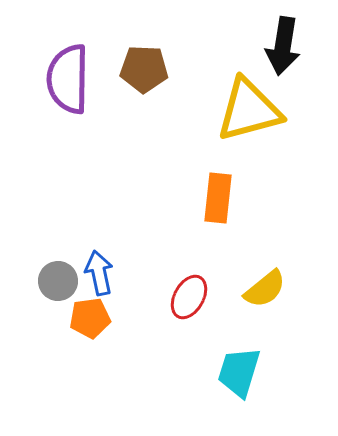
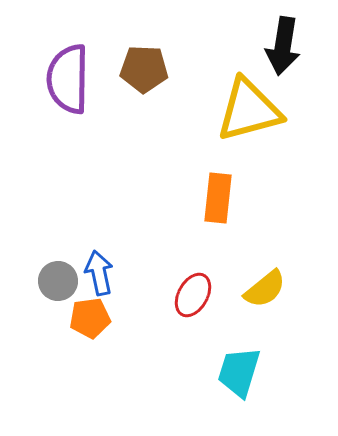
red ellipse: moved 4 px right, 2 px up
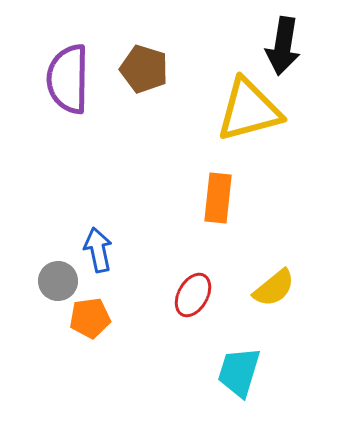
brown pentagon: rotated 15 degrees clockwise
blue arrow: moved 1 px left, 23 px up
yellow semicircle: moved 9 px right, 1 px up
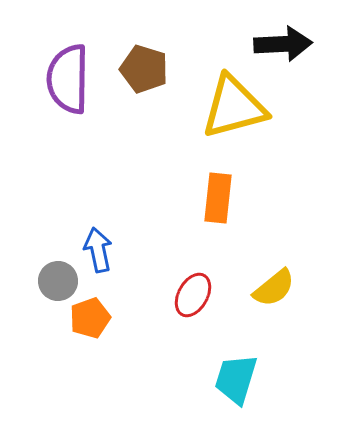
black arrow: moved 2 px up; rotated 102 degrees counterclockwise
yellow triangle: moved 15 px left, 3 px up
orange pentagon: rotated 12 degrees counterclockwise
cyan trapezoid: moved 3 px left, 7 px down
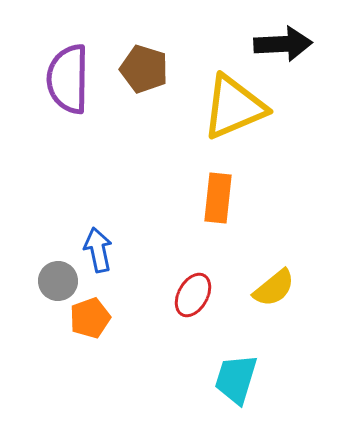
yellow triangle: rotated 8 degrees counterclockwise
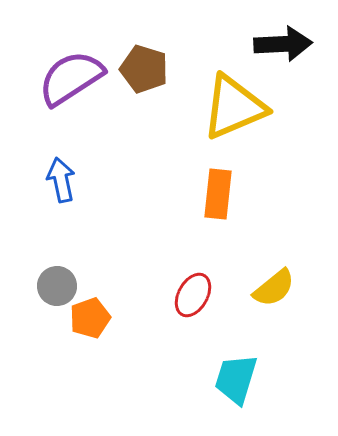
purple semicircle: moved 3 px right, 1 px up; rotated 56 degrees clockwise
orange rectangle: moved 4 px up
blue arrow: moved 37 px left, 70 px up
gray circle: moved 1 px left, 5 px down
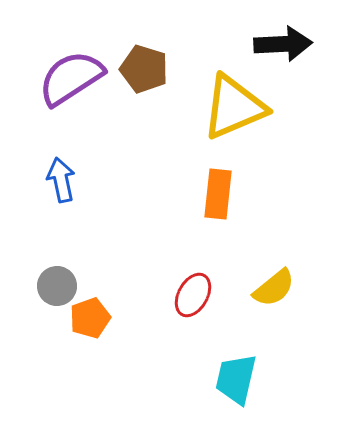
cyan trapezoid: rotated 4 degrees counterclockwise
